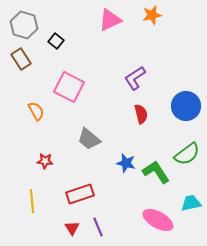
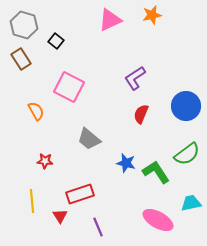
red semicircle: rotated 144 degrees counterclockwise
red triangle: moved 12 px left, 12 px up
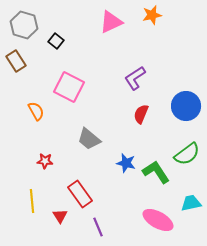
pink triangle: moved 1 px right, 2 px down
brown rectangle: moved 5 px left, 2 px down
red rectangle: rotated 72 degrees clockwise
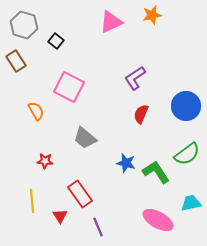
gray trapezoid: moved 4 px left, 1 px up
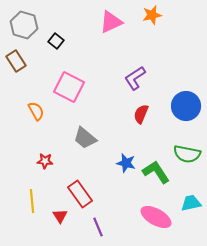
green semicircle: rotated 48 degrees clockwise
pink ellipse: moved 2 px left, 3 px up
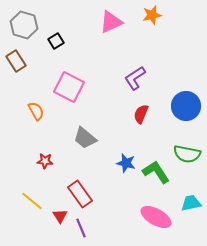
black square: rotated 21 degrees clockwise
yellow line: rotated 45 degrees counterclockwise
purple line: moved 17 px left, 1 px down
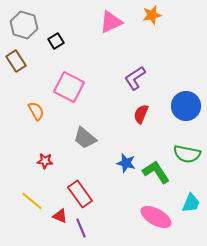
cyan trapezoid: rotated 125 degrees clockwise
red triangle: rotated 35 degrees counterclockwise
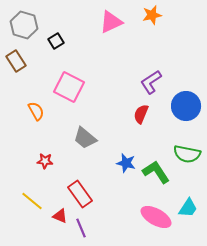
purple L-shape: moved 16 px right, 4 px down
cyan trapezoid: moved 3 px left, 5 px down; rotated 10 degrees clockwise
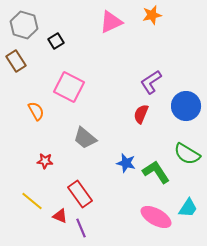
green semicircle: rotated 20 degrees clockwise
